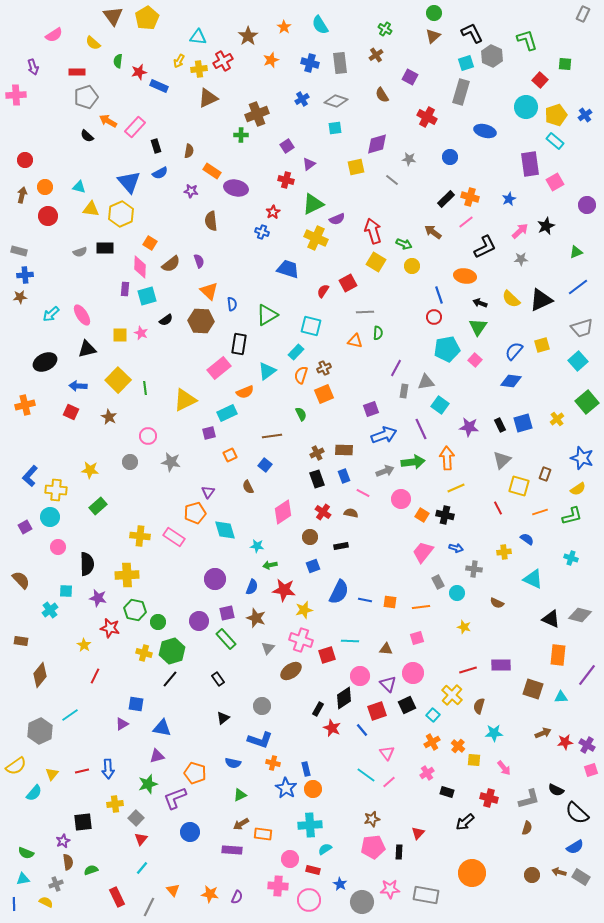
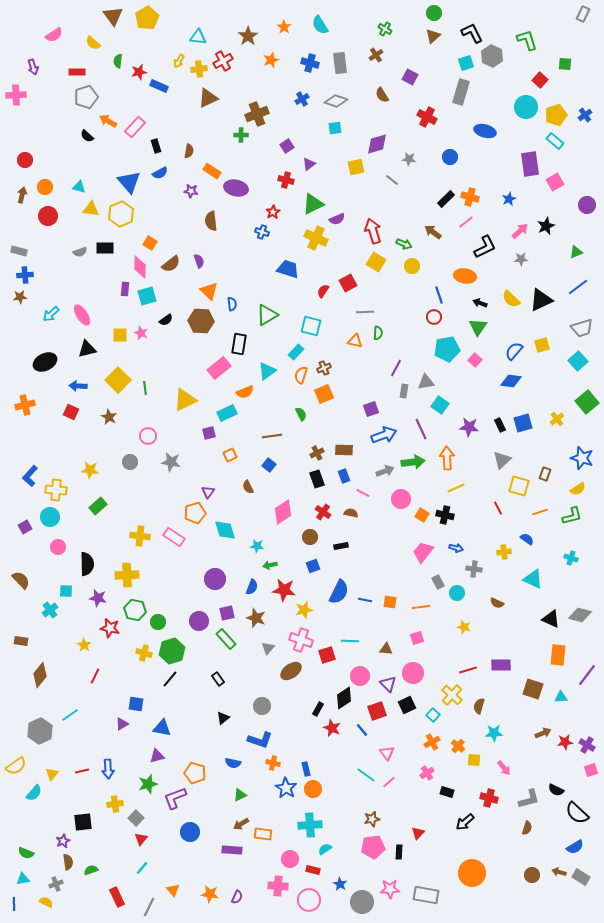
blue square at (265, 465): moved 4 px right
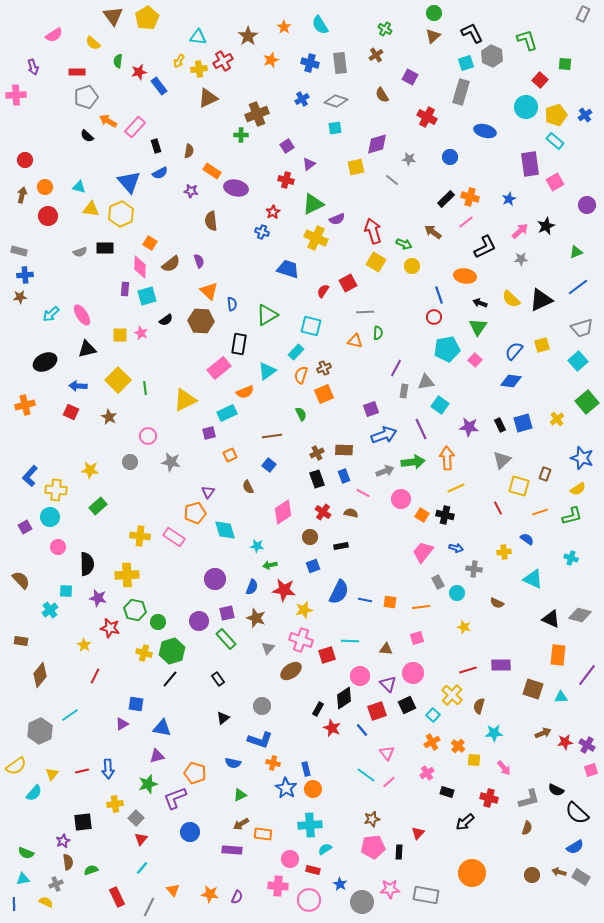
blue rectangle at (159, 86): rotated 30 degrees clockwise
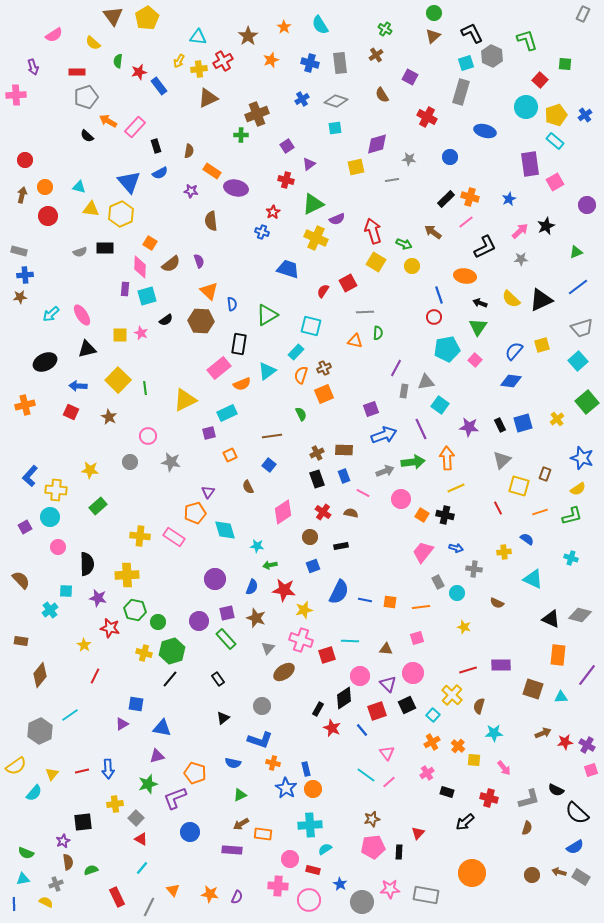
gray line at (392, 180): rotated 48 degrees counterclockwise
orange semicircle at (245, 392): moved 3 px left, 8 px up
brown ellipse at (291, 671): moved 7 px left, 1 px down
red triangle at (141, 839): rotated 40 degrees counterclockwise
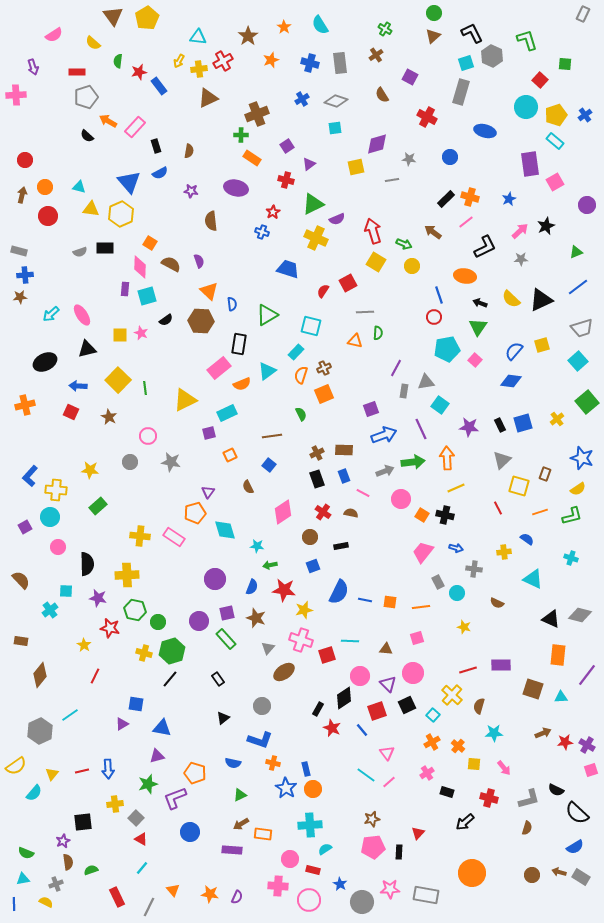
orange rectangle at (212, 171): moved 40 px right, 13 px up
brown semicircle at (171, 264): rotated 114 degrees counterclockwise
yellow square at (474, 760): moved 4 px down
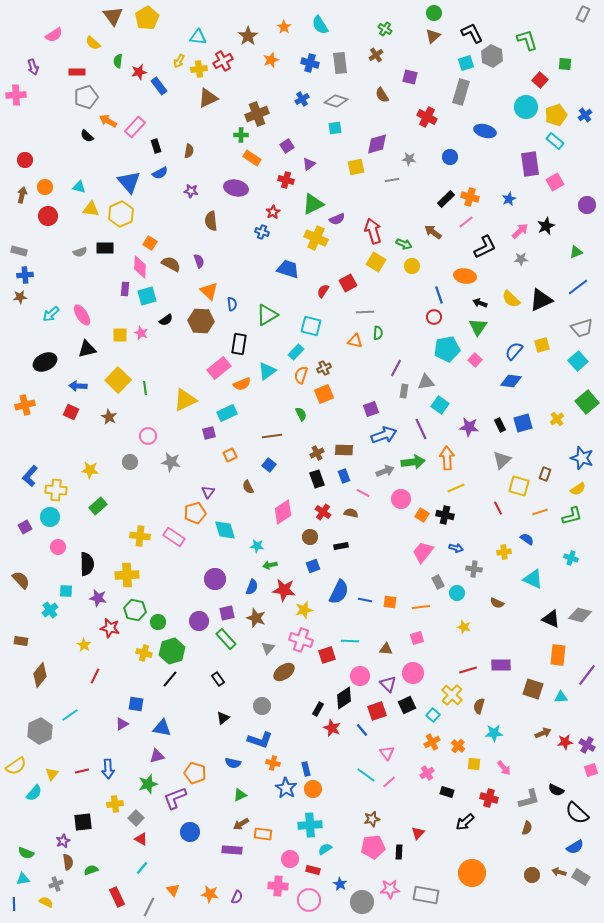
purple square at (410, 77): rotated 14 degrees counterclockwise
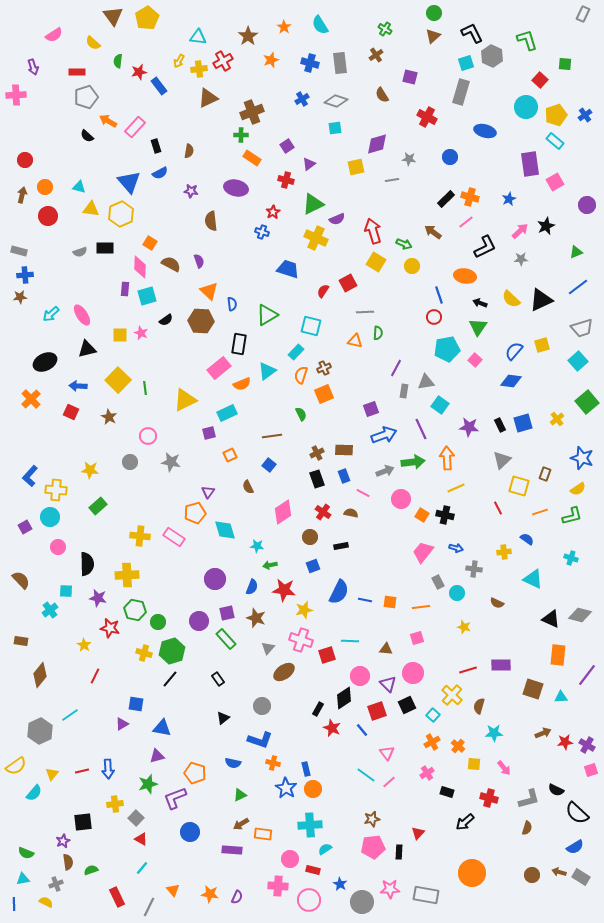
brown cross at (257, 114): moved 5 px left, 2 px up
orange cross at (25, 405): moved 6 px right, 6 px up; rotated 30 degrees counterclockwise
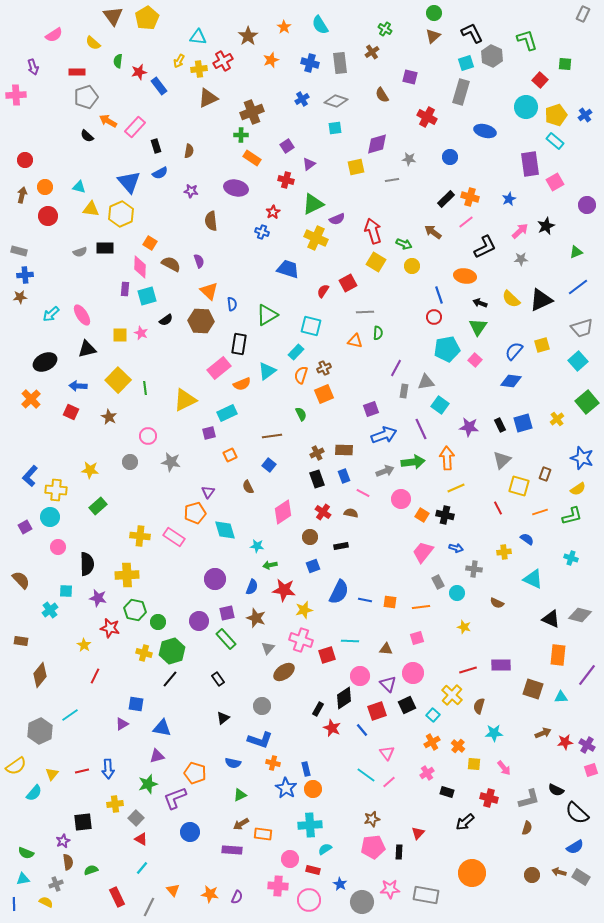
brown cross at (376, 55): moved 4 px left, 3 px up
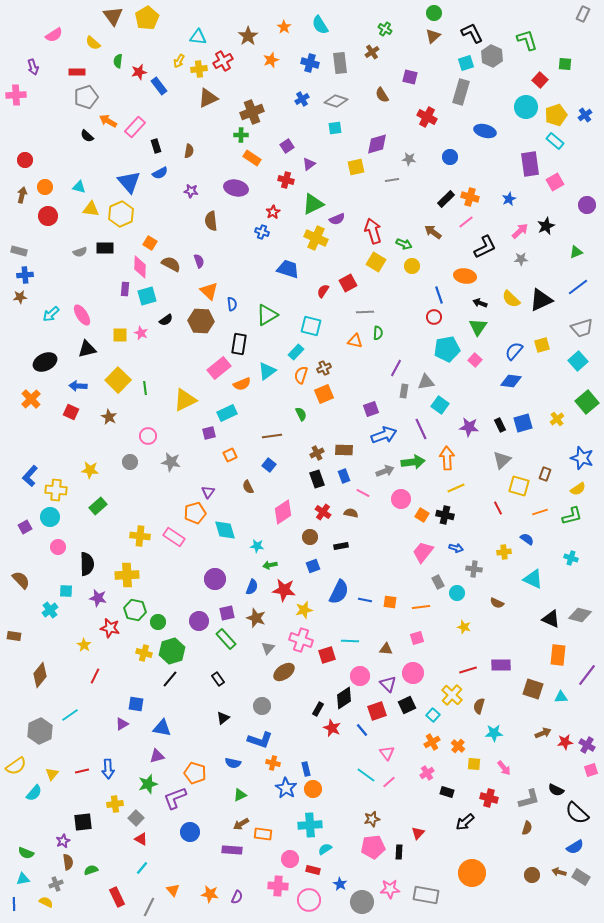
brown rectangle at (21, 641): moved 7 px left, 5 px up
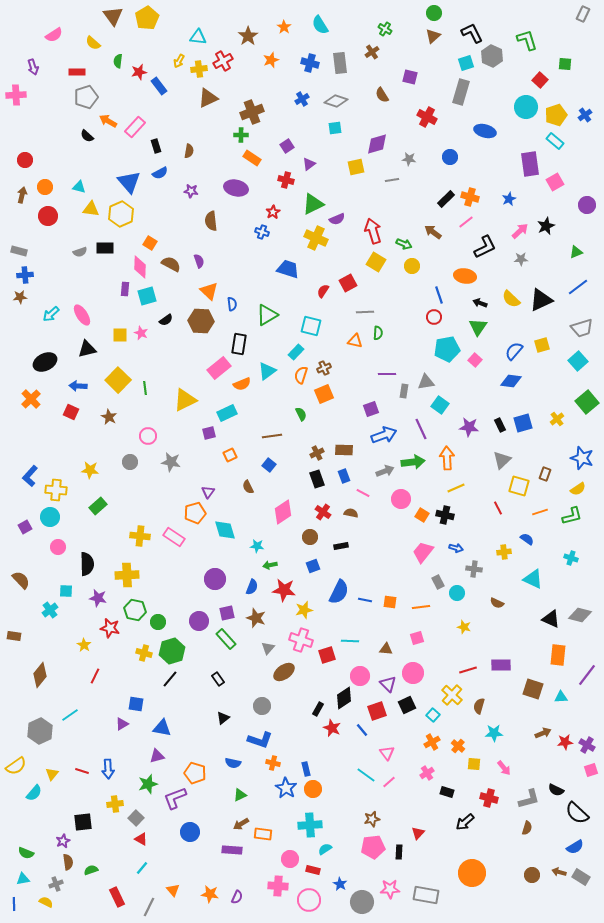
purple line at (396, 368): moved 9 px left, 6 px down; rotated 60 degrees clockwise
red line at (82, 771): rotated 32 degrees clockwise
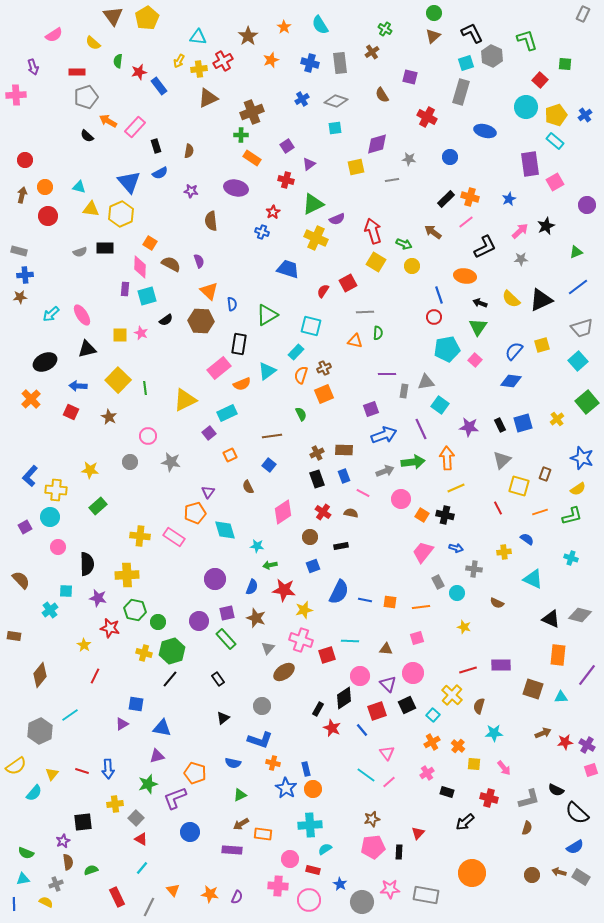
purple square at (209, 433): rotated 24 degrees counterclockwise
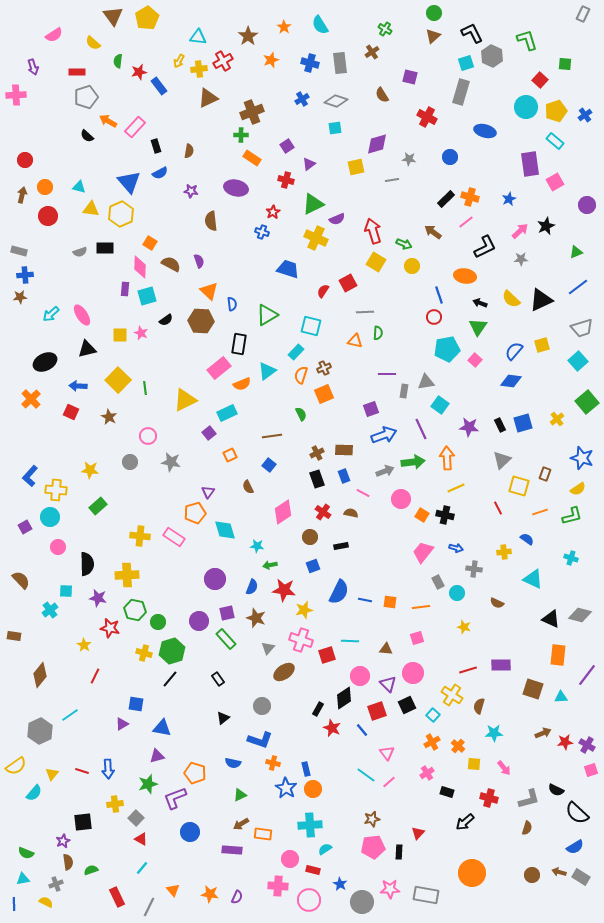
yellow pentagon at (556, 115): moved 4 px up
yellow cross at (452, 695): rotated 10 degrees counterclockwise
